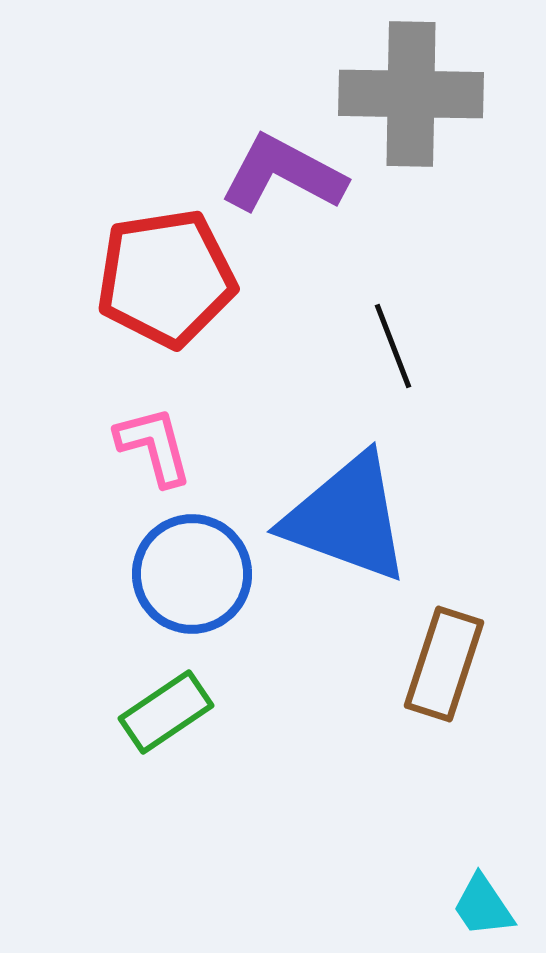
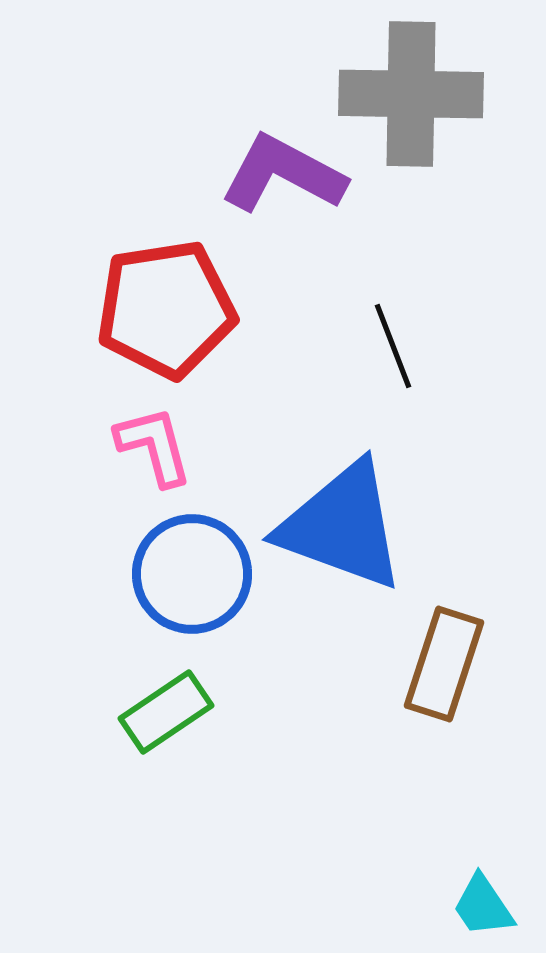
red pentagon: moved 31 px down
blue triangle: moved 5 px left, 8 px down
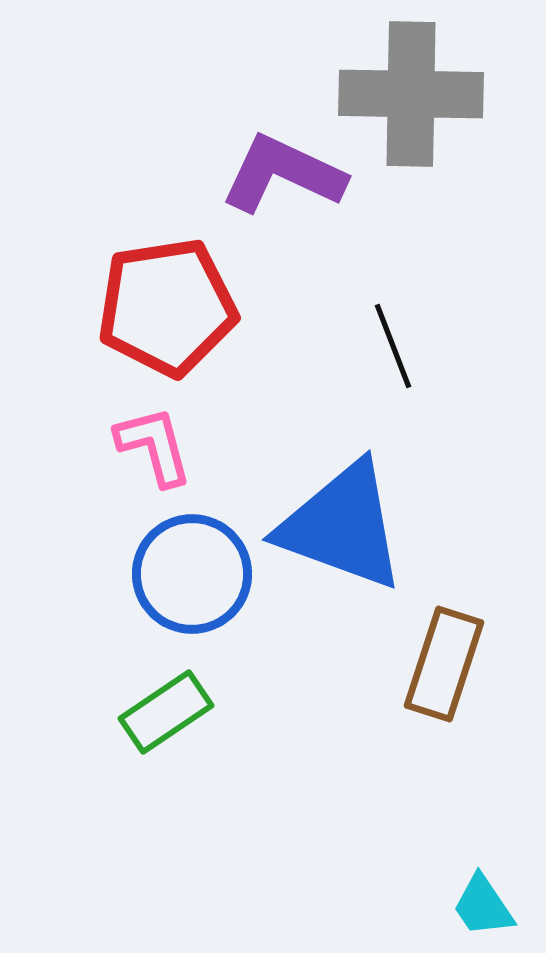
purple L-shape: rotated 3 degrees counterclockwise
red pentagon: moved 1 px right, 2 px up
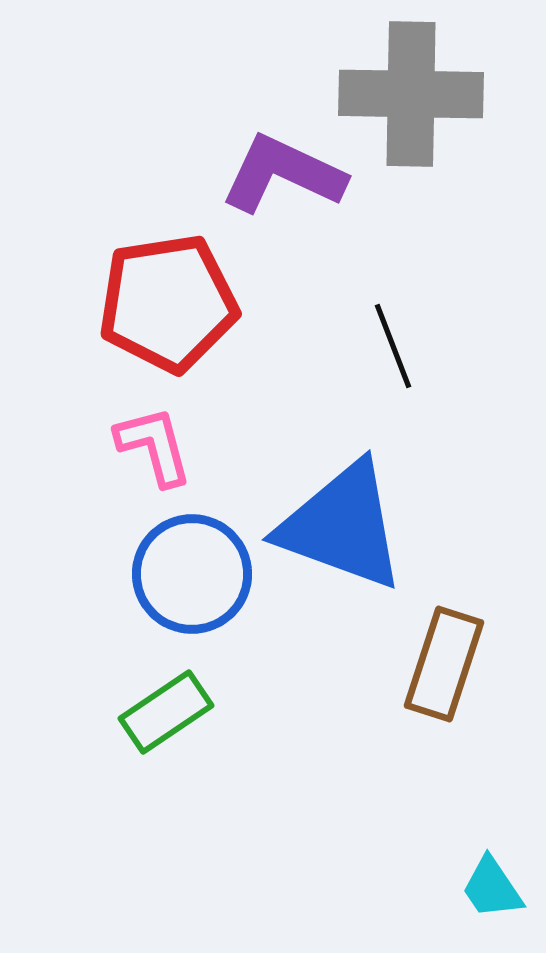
red pentagon: moved 1 px right, 4 px up
cyan trapezoid: moved 9 px right, 18 px up
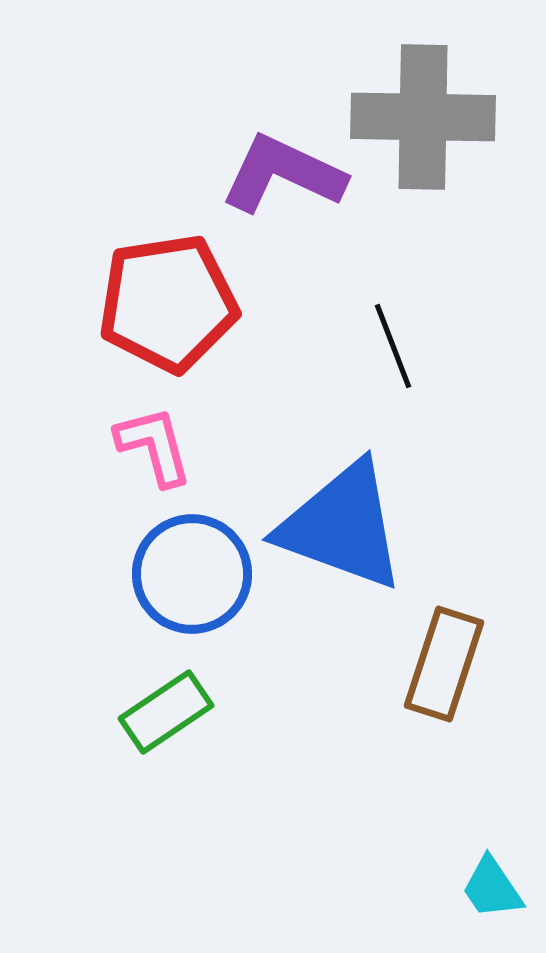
gray cross: moved 12 px right, 23 px down
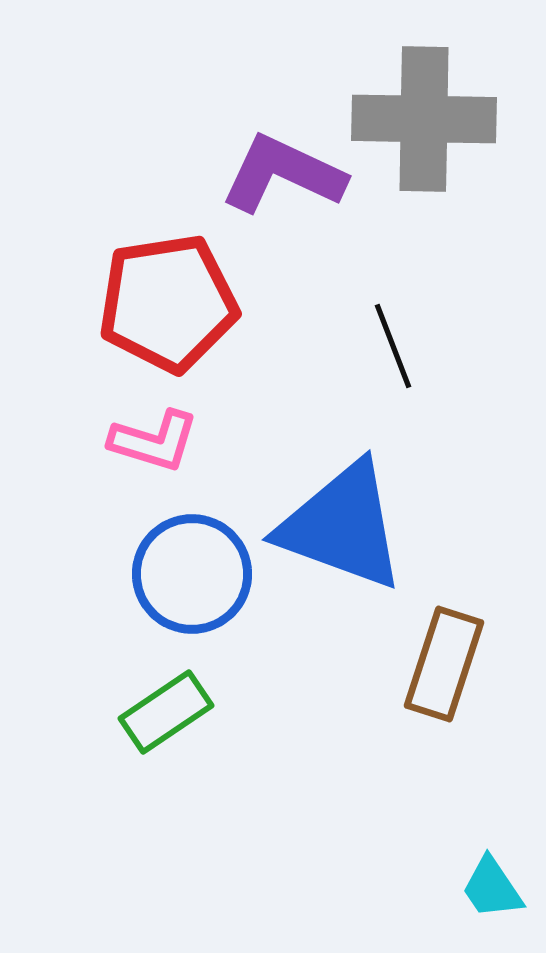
gray cross: moved 1 px right, 2 px down
pink L-shape: moved 5 px up; rotated 122 degrees clockwise
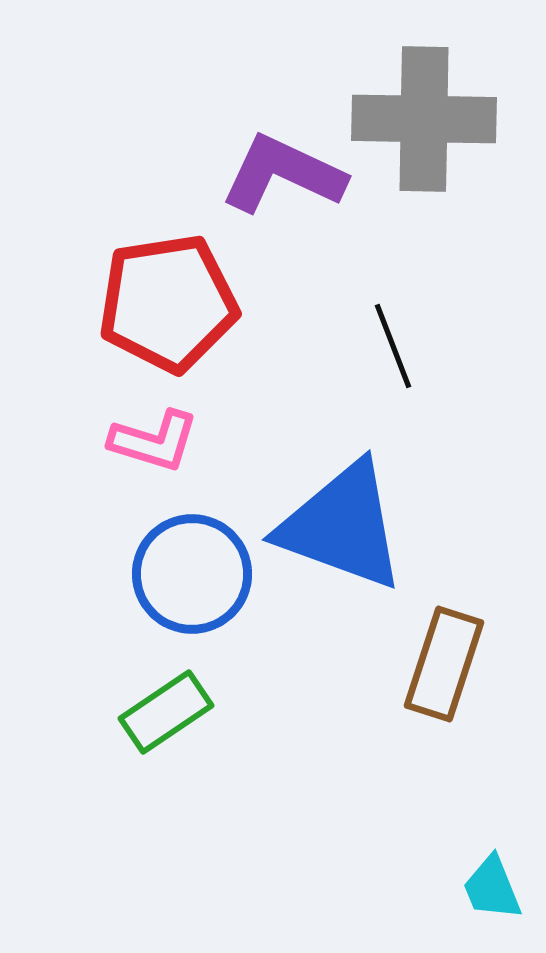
cyan trapezoid: rotated 12 degrees clockwise
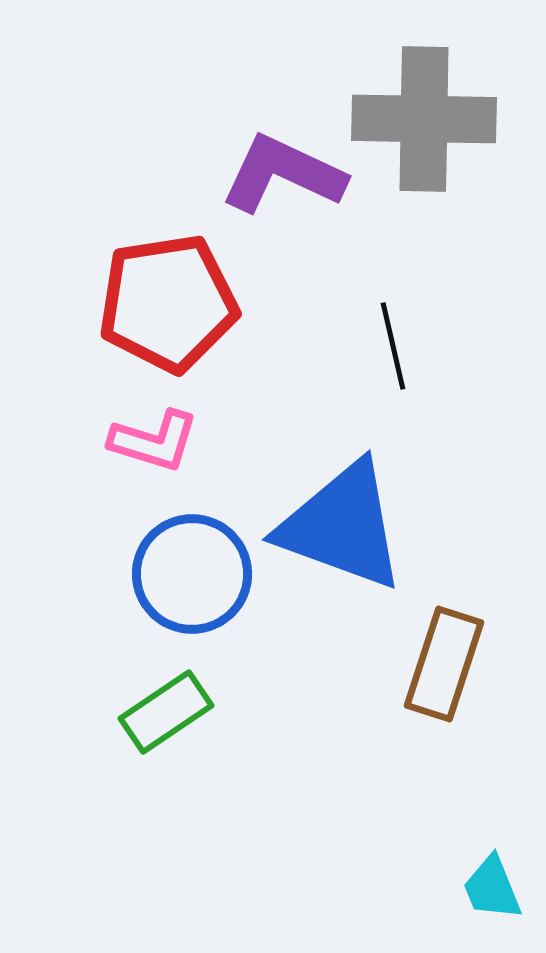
black line: rotated 8 degrees clockwise
